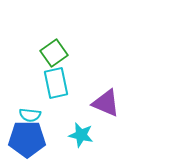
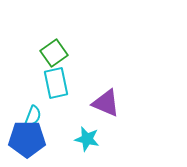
cyan semicircle: moved 3 px right, 1 px down; rotated 75 degrees counterclockwise
cyan star: moved 6 px right, 4 px down
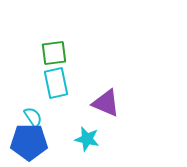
green square: rotated 28 degrees clockwise
cyan semicircle: moved 1 px down; rotated 55 degrees counterclockwise
blue pentagon: moved 2 px right, 3 px down
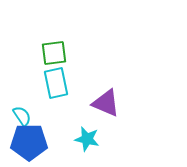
cyan semicircle: moved 11 px left, 1 px up
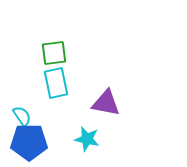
purple triangle: rotated 12 degrees counterclockwise
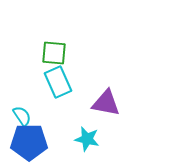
green square: rotated 12 degrees clockwise
cyan rectangle: moved 2 px right, 1 px up; rotated 12 degrees counterclockwise
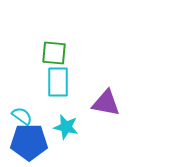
cyan rectangle: rotated 24 degrees clockwise
cyan semicircle: rotated 20 degrees counterclockwise
cyan star: moved 21 px left, 12 px up
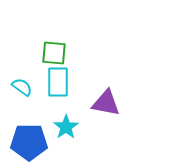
cyan semicircle: moved 29 px up
cyan star: rotated 25 degrees clockwise
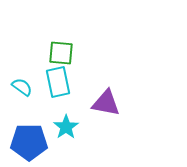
green square: moved 7 px right
cyan rectangle: rotated 12 degrees counterclockwise
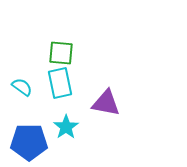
cyan rectangle: moved 2 px right, 1 px down
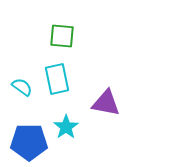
green square: moved 1 px right, 17 px up
cyan rectangle: moved 3 px left, 4 px up
